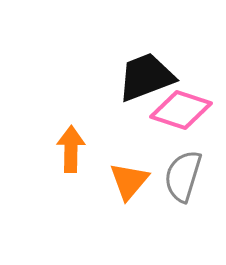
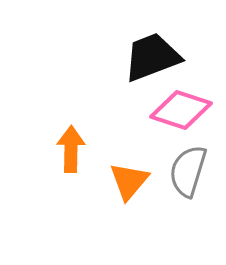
black trapezoid: moved 6 px right, 20 px up
gray semicircle: moved 5 px right, 5 px up
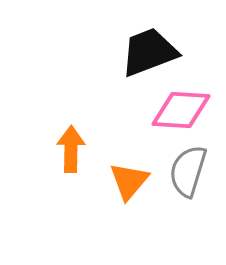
black trapezoid: moved 3 px left, 5 px up
pink diamond: rotated 14 degrees counterclockwise
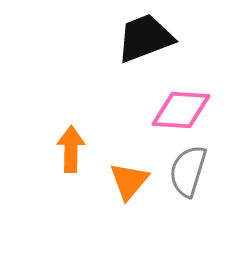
black trapezoid: moved 4 px left, 14 px up
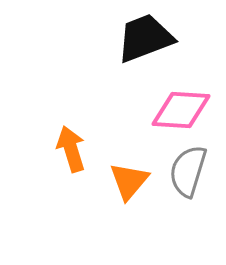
orange arrow: rotated 18 degrees counterclockwise
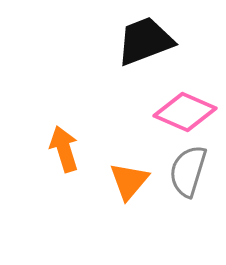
black trapezoid: moved 3 px down
pink diamond: moved 4 px right, 2 px down; rotated 20 degrees clockwise
orange arrow: moved 7 px left
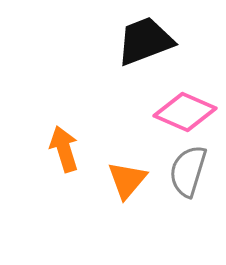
orange triangle: moved 2 px left, 1 px up
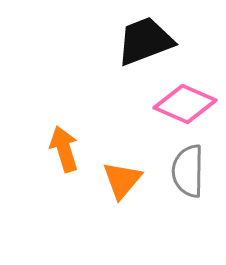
pink diamond: moved 8 px up
gray semicircle: rotated 16 degrees counterclockwise
orange triangle: moved 5 px left
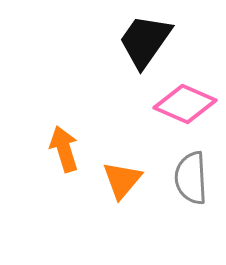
black trapezoid: rotated 34 degrees counterclockwise
gray semicircle: moved 3 px right, 7 px down; rotated 4 degrees counterclockwise
